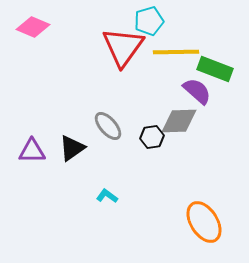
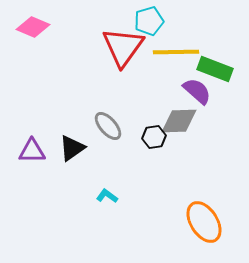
black hexagon: moved 2 px right
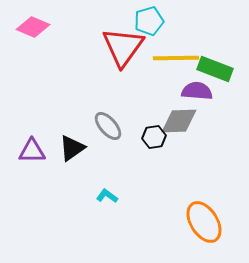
yellow line: moved 6 px down
purple semicircle: rotated 36 degrees counterclockwise
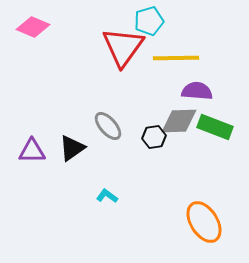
green rectangle: moved 58 px down
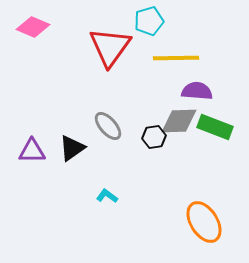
red triangle: moved 13 px left
